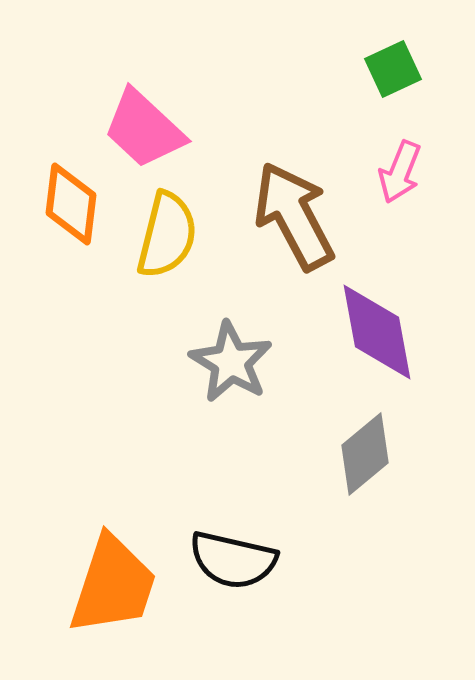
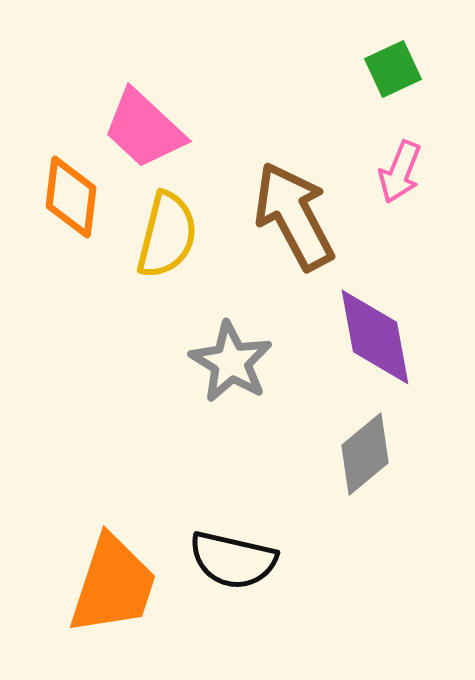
orange diamond: moved 7 px up
purple diamond: moved 2 px left, 5 px down
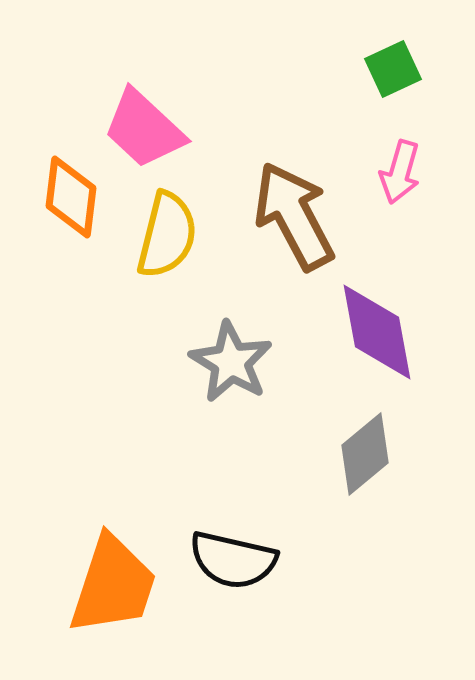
pink arrow: rotated 6 degrees counterclockwise
purple diamond: moved 2 px right, 5 px up
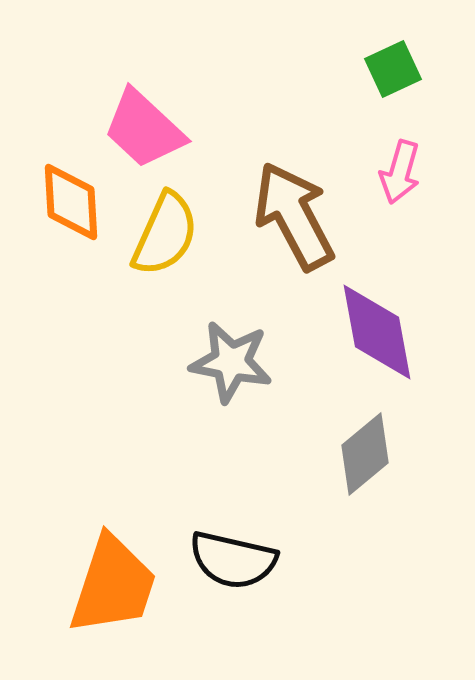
orange diamond: moved 5 px down; rotated 10 degrees counterclockwise
yellow semicircle: moved 2 px left, 1 px up; rotated 10 degrees clockwise
gray star: rotated 20 degrees counterclockwise
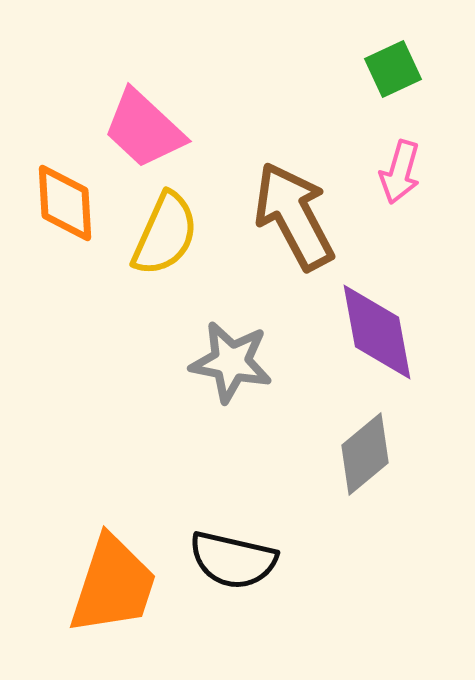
orange diamond: moved 6 px left, 1 px down
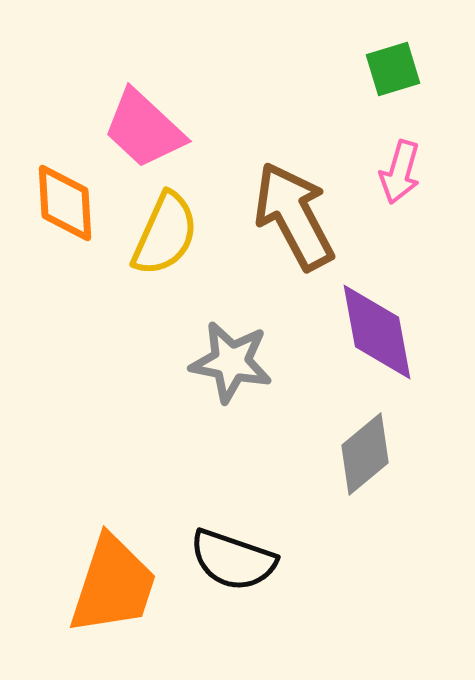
green square: rotated 8 degrees clockwise
black semicircle: rotated 6 degrees clockwise
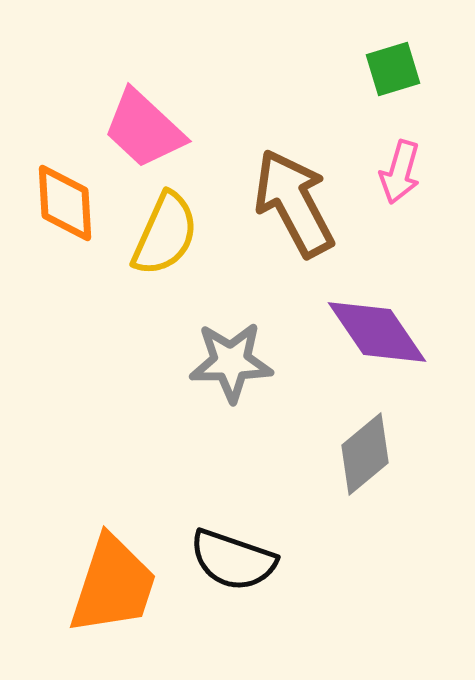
brown arrow: moved 13 px up
purple diamond: rotated 24 degrees counterclockwise
gray star: rotated 12 degrees counterclockwise
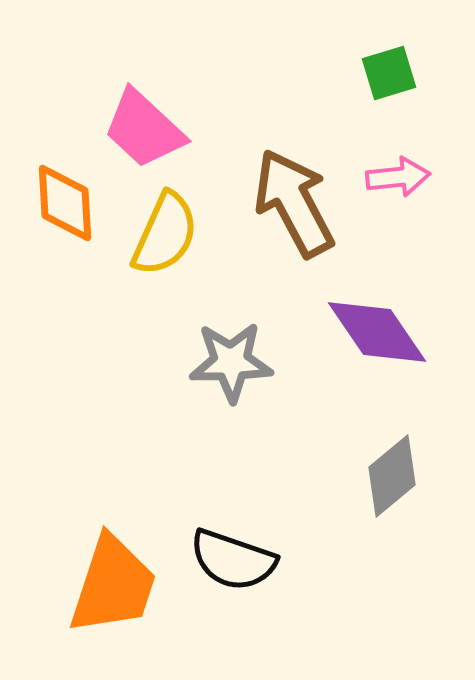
green square: moved 4 px left, 4 px down
pink arrow: moved 2 px left, 5 px down; rotated 112 degrees counterclockwise
gray diamond: moved 27 px right, 22 px down
